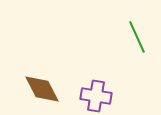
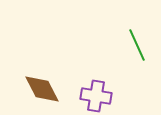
green line: moved 8 px down
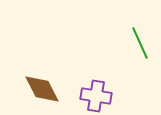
green line: moved 3 px right, 2 px up
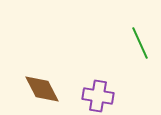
purple cross: moved 2 px right
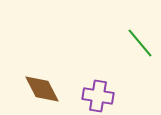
green line: rotated 16 degrees counterclockwise
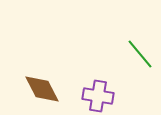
green line: moved 11 px down
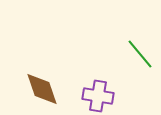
brown diamond: rotated 9 degrees clockwise
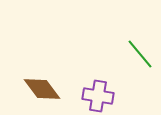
brown diamond: rotated 18 degrees counterclockwise
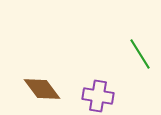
green line: rotated 8 degrees clockwise
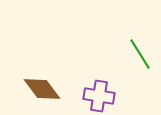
purple cross: moved 1 px right
